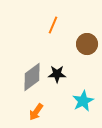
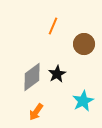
orange line: moved 1 px down
brown circle: moved 3 px left
black star: rotated 30 degrees counterclockwise
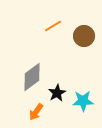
orange line: rotated 36 degrees clockwise
brown circle: moved 8 px up
black star: moved 19 px down
cyan star: rotated 25 degrees clockwise
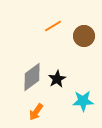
black star: moved 14 px up
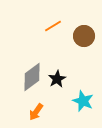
cyan star: rotated 25 degrees clockwise
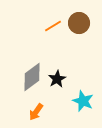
brown circle: moved 5 px left, 13 px up
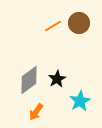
gray diamond: moved 3 px left, 3 px down
cyan star: moved 3 px left; rotated 20 degrees clockwise
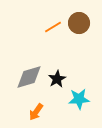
orange line: moved 1 px down
gray diamond: moved 3 px up; rotated 20 degrees clockwise
cyan star: moved 1 px left, 2 px up; rotated 25 degrees clockwise
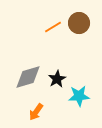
gray diamond: moved 1 px left
cyan star: moved 3 px up
